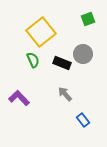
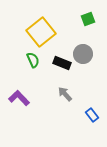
blue rectangle: moved 9 px right, 5 px up
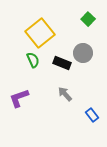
green square: rotated 24 degrees counterclockwise
yellow square: moved 1 px left, 1 px down
gray circle: moved 1 px up
purple L-shape: rotated 65 degrees counterclockwise
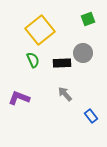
green square: rotated 24 degrees clockwise
yellow square: moved 3 px up
black rectangle: rotated 24 degrees counterclockwise
purple L-shape: rotated 40 degrees clockwise
blue rectangle: moved 1 px left, 1 px down
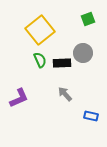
green semicircle: moved 7 px right
purple L-shape: rotated 135 degrees clockwise
blue rectangle: rotated 40 degrees counterclockwise
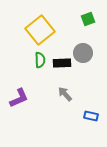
green semicircle: rotated 21 degrees clockwise
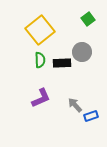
green square: rotated 16 degrees counterclockwise
gray circle: moved 1 px left, 1 px up
gray arrow: moved 10 px right, 11 px down
purple L-shape: moved 22 px right
blue rectangle: rotated 32 degrees counterclockwise
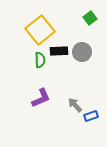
green square: moved 2 px right, 1 px up
black rectangle: moved 3 px left, 12 px up
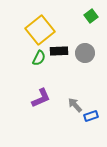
green square: moved 1 px right, 2 px up
gray circle: moved 3 px right, 1 px down
green semicircle: moved 1 px left, 2 px up; rotated 28 degrees clockwise
